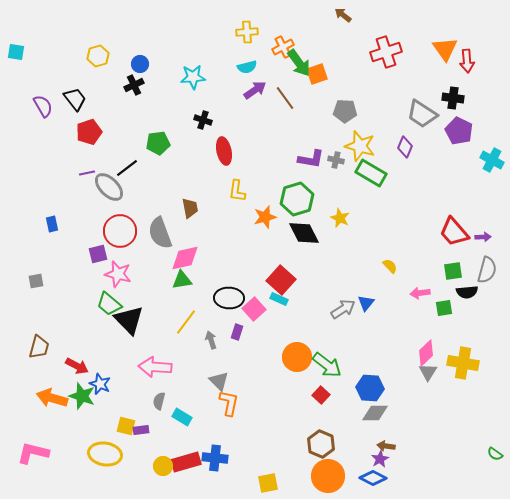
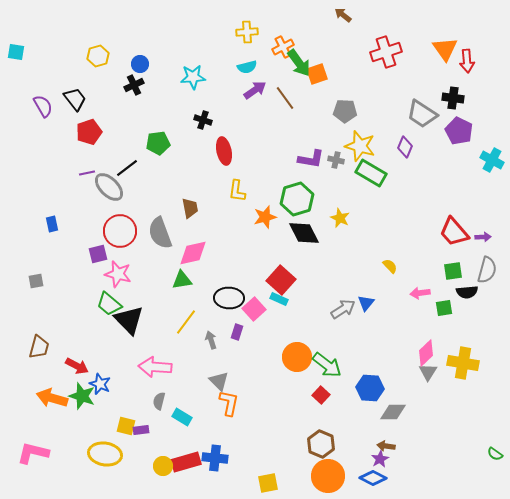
pink diamond at (185, 258): moved 8 px right, 5 px up
gray diamond at (375, 413): moved 18 px right, 1 px up
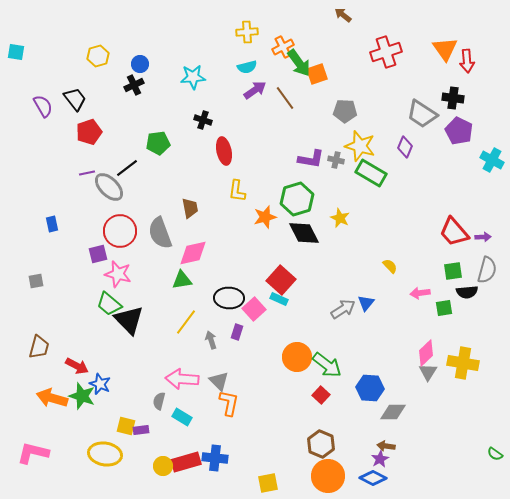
pink arrow at (155, 367): moved 27 px right, 12 px down
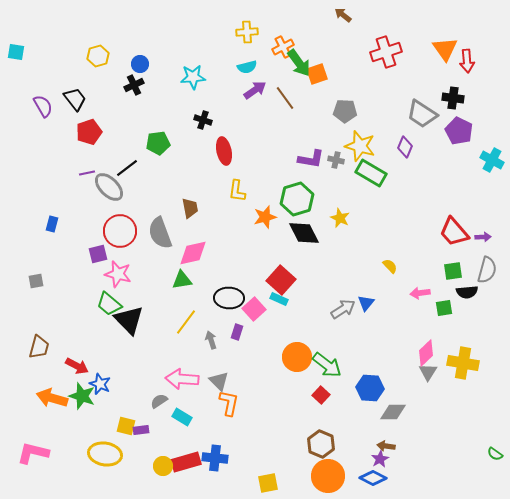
blue rectangle at (52, 224): rotated 28 degrees clockwise
gray semicircle at (159, 401): rotated 42 degrees clockwise
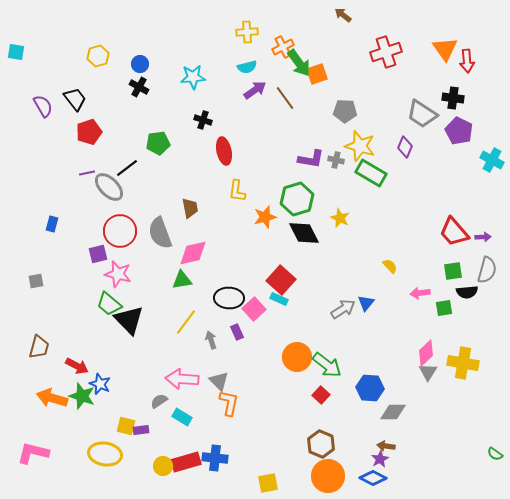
black cross at (134, 85): moved 5 px right, 2 px down; rotated 36 degrees counterclockwise
purple rectangle at (237, 332): rotated 42 degrees counterclockwise
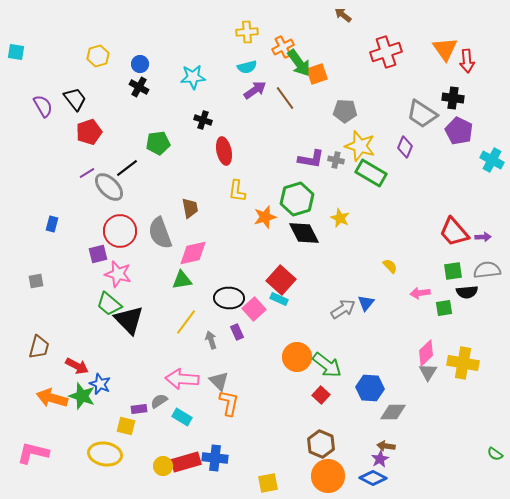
purple line at (87, 173): rotated 21 degrees counterclockwise
gray semicircle at (487, 270): rotated 112 degrees counterclockwise
purple rectangle at (141, 430): moved 2 px left, 21 px up
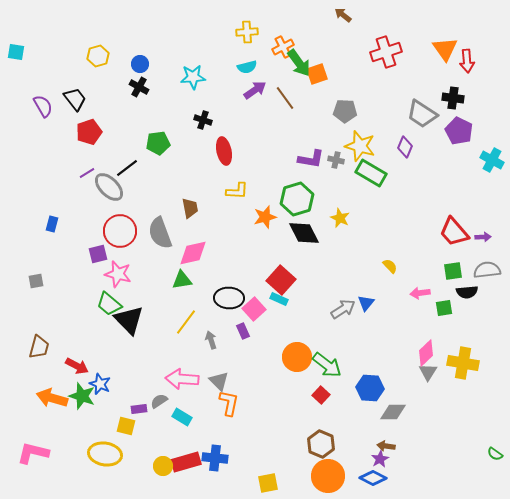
yellow L-shape at (237, 191): rotated 95 degrees counterclockwise
purple rectangle at (237, 332): moved 6 px right, 1 px up
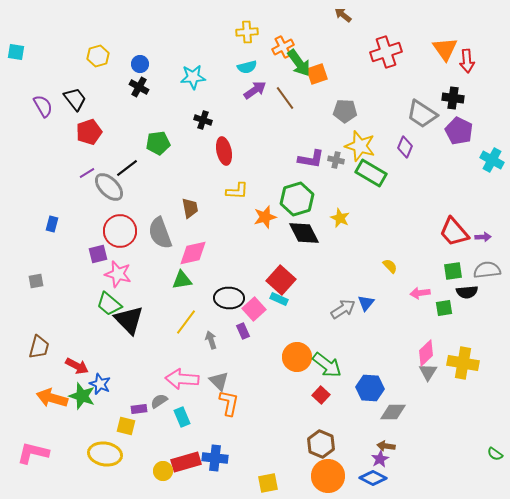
cyan rectangle at (182, 417): rotated 36 degrees clockwise
yellow circle at (163, 466): moved 5 px down
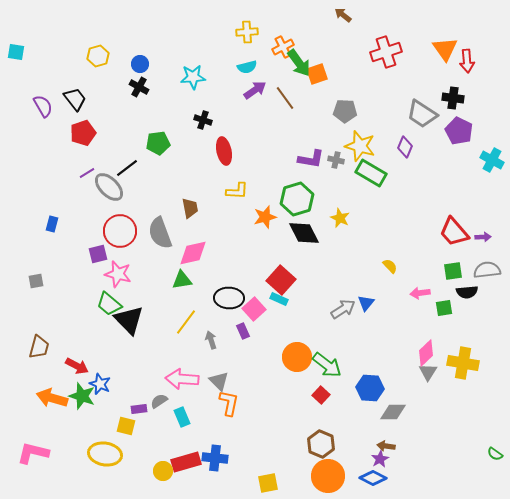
red pentagon at (89, 132): moved 6 px left, 1 px down
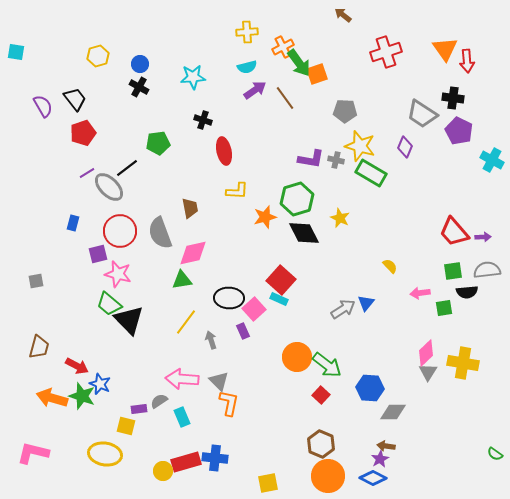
blue rectangle at (52, 224): moved 21 px right, 1 px up
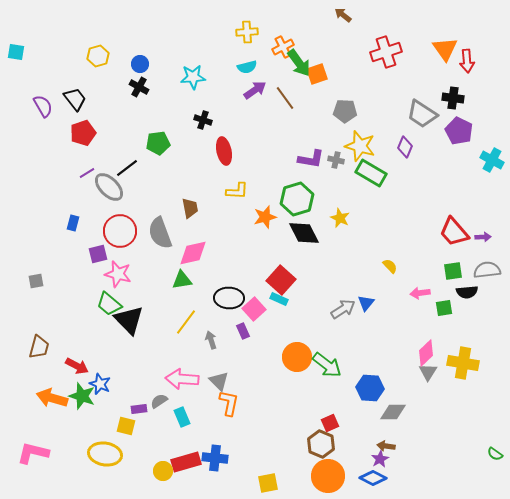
red square at (321, 395): moved 9 px right, 28 px down; rotated 24 degrees clockwise
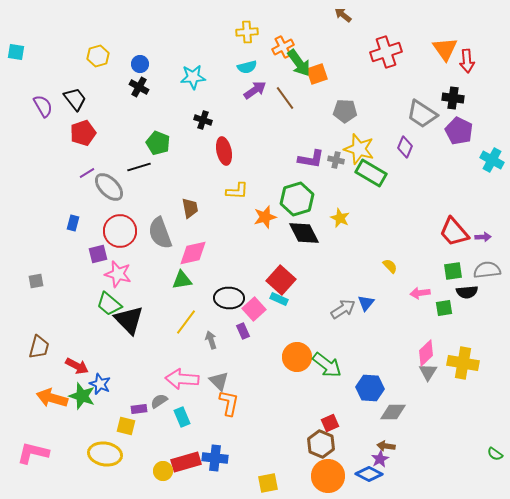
green pentagon at (158, 143): rotated 30 degrees clockwise
yellow star at (360, 146): moved 1 px left, 3 px down
black line at (127, 168): moved 12 px right, 1 px up; rotated 20 degrees clockwise
blue diamond at (373, 478): moved 4 px left, 4 px up
